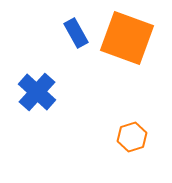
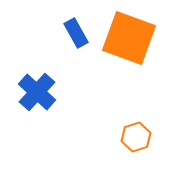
orange square: moved 2 px right
orange hexagon: moved 4 px right
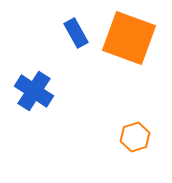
blue cross: moved 3 px left, 1 px up; rotated 9 degrees counterclockwise
orange hexagon: moved 1 px left
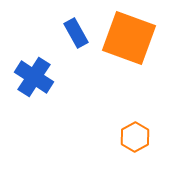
blue cross: moved 14 px up
orange hexagon: rotated 12 degrees counterclockwise
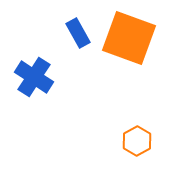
blue rectangle: moved 2 px right
orange hexagon: moved 2 px right, 4 px down
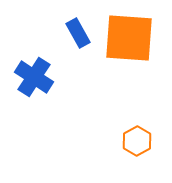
orange square: rotated 16 degrees counterclockwise
